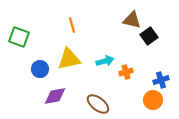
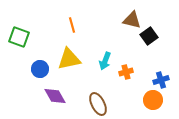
cyan arrow: rotated 126 degrees clockwise
purple diamond: rotated 70 degrees clockwise
brown ellipse: rotated 25 degrees clockwise
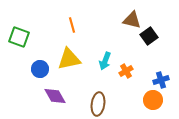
orange cross: moved 1 px up; rotated 16 degrees counterclockwise
brown ellipse: rotated 35 degrees clockwise
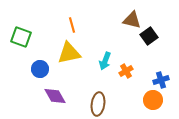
green square: moved 2 px right
yellow triangle: moved 6 px up
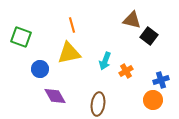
black square: rotated 18 degrees counterclockwise
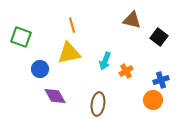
black square: moved 10 px right, 1 px down
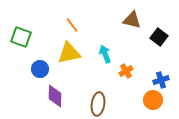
orange line: rotated 21 degrees counterclockwise
cyan arrow: moved 7 px up; rotated 138 degrees clockwise
purple diamond: rotated 30 degrees clockwise
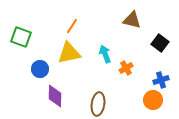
orange line: moved 1 px down; rotated 70 degrees clockwise
black square: moved 1 px right, 6 px down
orange cross: moved 3 px up
